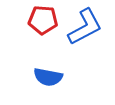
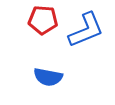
blue L-shape: moved 1 px right, 3 px down; rotated 6 degrees clockwise
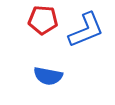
blue semicircle: moved 1 px up
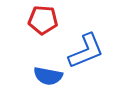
blue L-shape: moved 21 px down
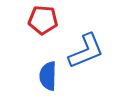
blue semicircle: rotated 80 degrees clockwise
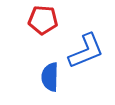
blue semicircle: moved 2 px right, 1 px down
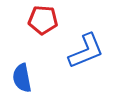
blue semicircle: moved 28 px left, 1 px down; rotated 12 degrees counterclockwise
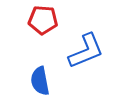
blue semicircle: moved 18 px right, 3 px down
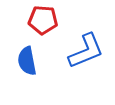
blue semicircle: moved 13 px left, 20 px up
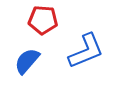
blue semicircle: rotated 52 degrees clockwise
